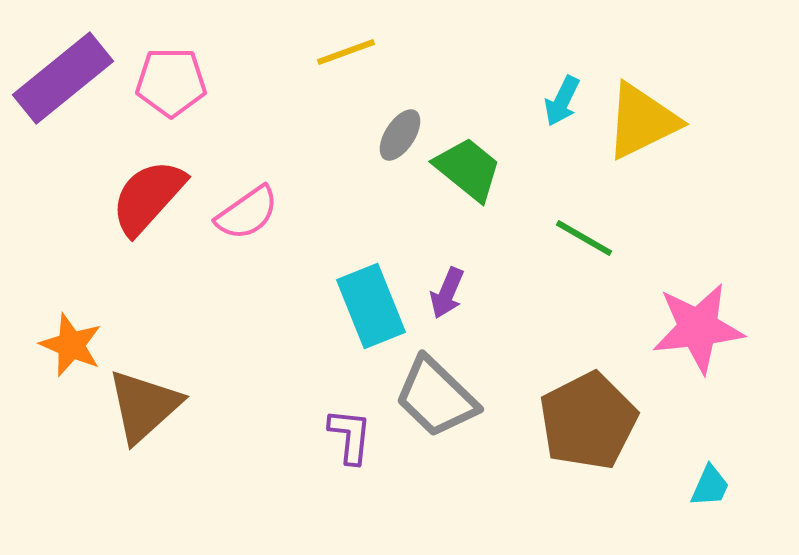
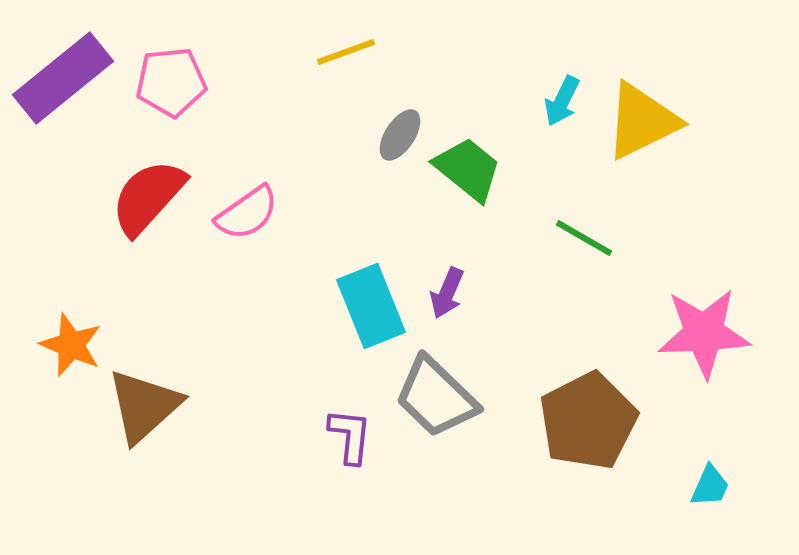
pink pentagon: rotated 6 degrees counterclockwise
pink star: moved 6 px right, 5 px down; rotated 4 degrees clockwise
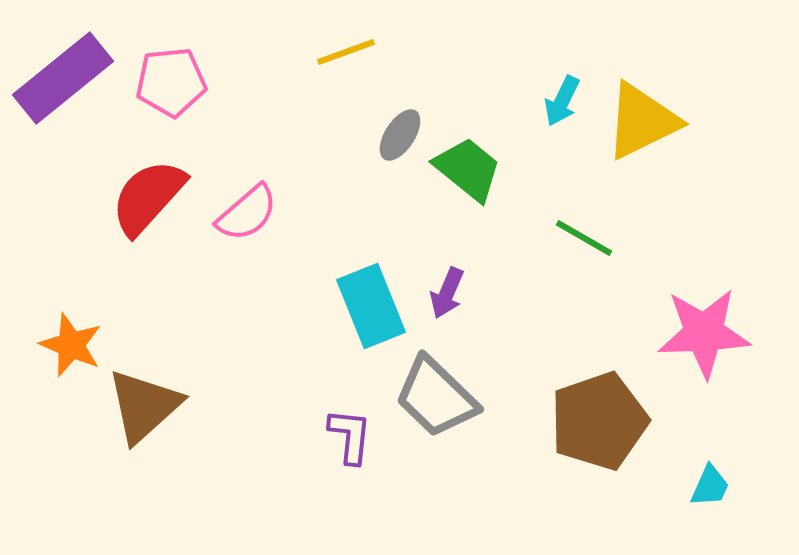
pink semicircle: rotated 6 degrees counterclockwise
brown pentagon: moved 11 px right; rotated 8 degrees clockwise
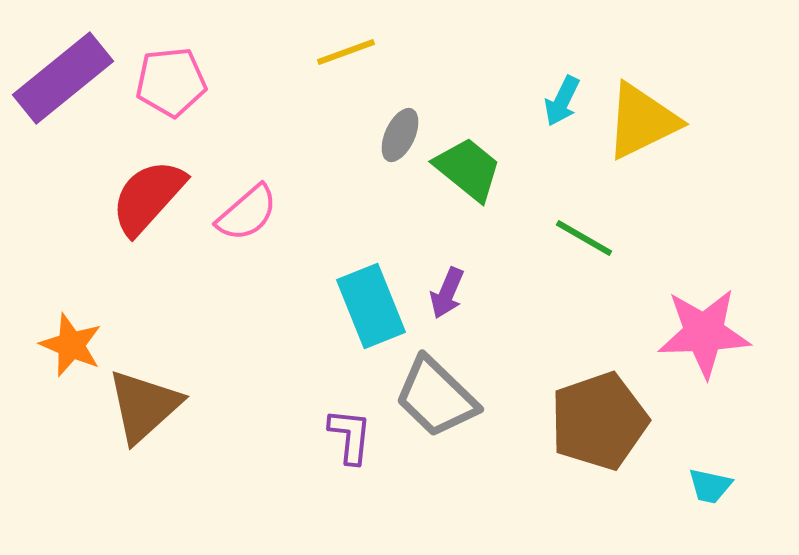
gray ellipse: rotated 8 degrees counterclockwise
cyan trapezoid: rotated 78 degrees clockwise
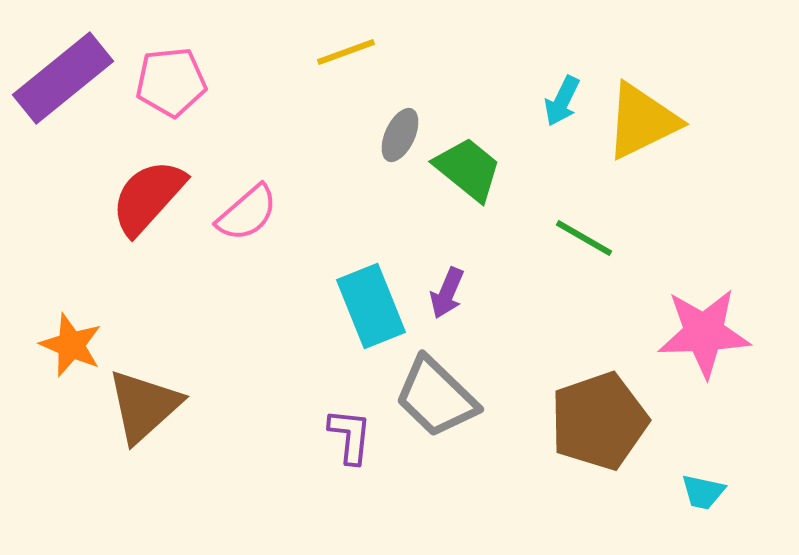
cyan trapezoid: moved 7 px left, 6 px down
